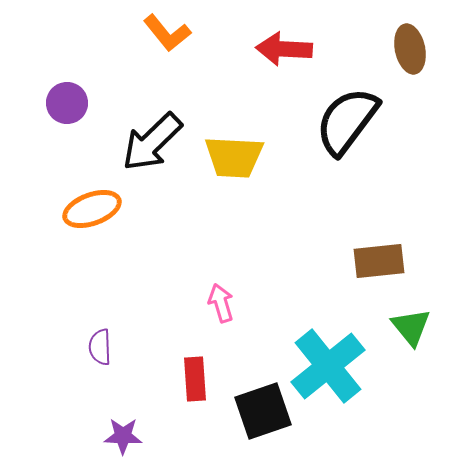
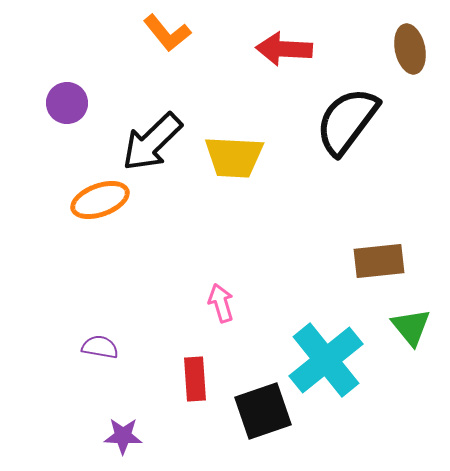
orange ellipse: moved 8 px right, 9 px up
purple semicircle: rotated 102 degrees clockwise
cyan cross: moved 2 px left, 6 px up
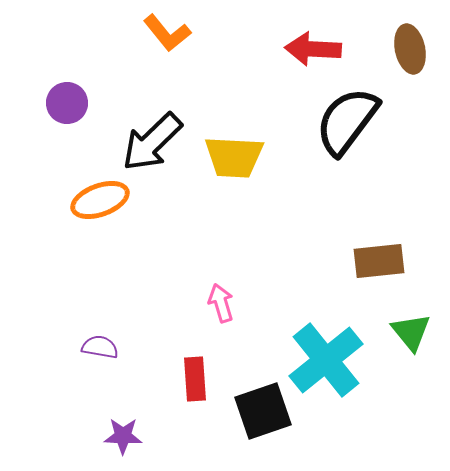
red arrow: moved 29 px right
green triangle: moved 5 px down
